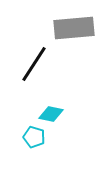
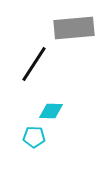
cyan diamond: moved 3 px up; rotated 10 degrees counterclockwise
cyan pentagon: rotated 15 degrees counterclockwise
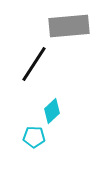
gray rectangle: moved 5 px left, 2 px up
cyan diamond: moved 1 px right; rotated 45 degrees counterclockwise
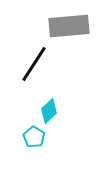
cyan diamond: moved 3 px left
cyan pentagon: rotated 30 degrees clockwise
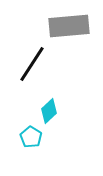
black line: moved 2 px left
cyan pentagon: moved 3 px left
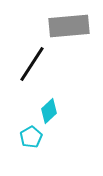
cyan pentagon: rotated 10 degrees clockwise
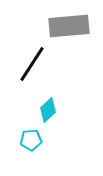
cyan diamond: moved 1 px left, 1 px up
cyan pentagon: moved 3 px down; rotated 25 degrees clockwise
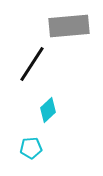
cyan pentagon: moved 8 px down
